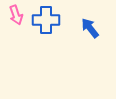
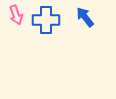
blue arrow: moved 5 px left, 11 px up
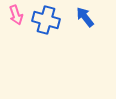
blue cross: rotated 16 degrees clockwise
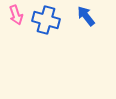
blue arrow: moved 1 px right, 1 px up
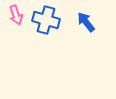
blue arrow: moved 6 px down
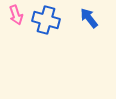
blue arrow: moved 3 px right, 4 px up
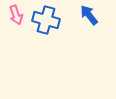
blue arrow: moved 3 px up
